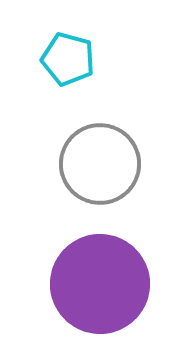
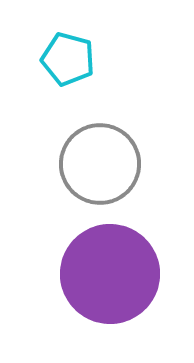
purple circle: moved 10 px right, 10 px up
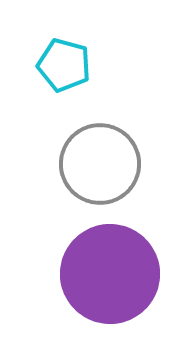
cyan pentagon: moved 4 px left, 6 px down
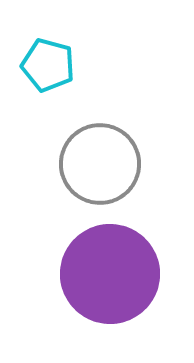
cyan pentagon: moved 16 px left
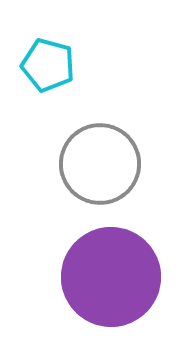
purple circle: moved 1 px right, 3 px down
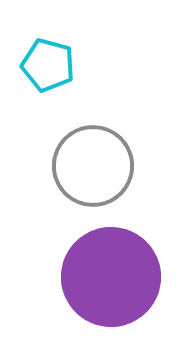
gray circle: moved 7 px left, 2 px down
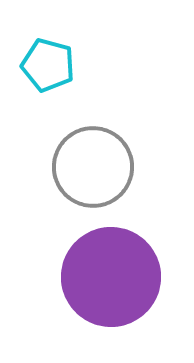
gray circle: moved 1 px down
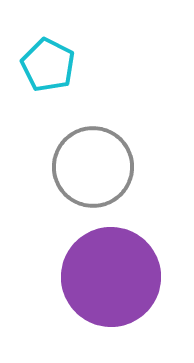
cyan pentagon: rotated 12 degrees clockwise
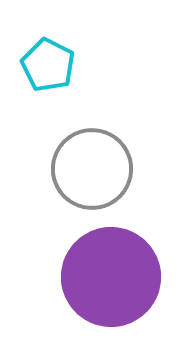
gray circle: moved 1 px left, 2 px down
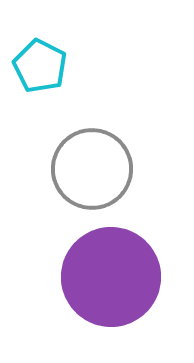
cyan pentagon: moved 8 px left, 1 px down
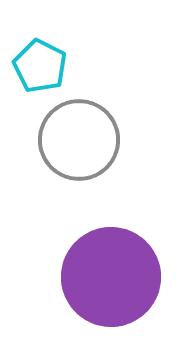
gray circle: moved 13 px left, 29 px up
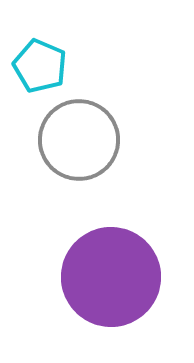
cyan pentagon: rotated 4 degrees counterclockwise
